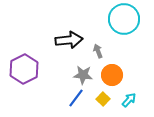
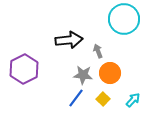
orange circle: moved 2 px left, 2 px up
cyan arrow: moved 4 px right
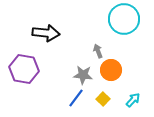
black arrow: moved 23 px left, 7 px up; rotated 12 degrees clockwise
purple hexagon: rotated 24 degrees counterclockwise
orange circle: moved 1 px right, 3 px up
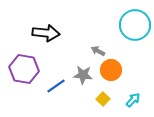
cyan circle: moved 11 px right, 6 px down
gray arrow: rotated 40 degrees counterclockwise
blue line: moved 20 px left, 12 px up; rotated 18 degrees clockwise
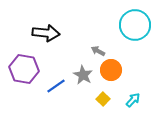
gray star: rotated 24 degrees clockwise
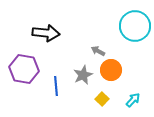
cyan circle: moved 1 px down
gray star: rotated 18 degrees clockwise
blue line: rotated 60 degrees counterclockwise
yellow square: moved 1 px left
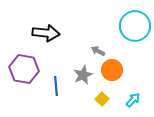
orange circle: moved 1 px right
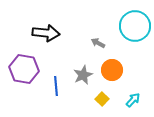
gray arrow: moved 8 px up
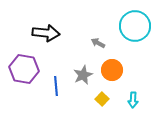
cyan arrow: rotated 140 degrees clockwise
